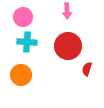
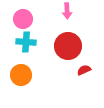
pink circle: moved 2 px down
cyan cross: moved 1 px left
red semicircle: moved 3 px left, 1 px down; rotated 48 degrees clockwise
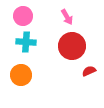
pink arrow: moved 6 px down; rotated 28 degrees counterclockwise
pink circle: moved 3 px up
red circle: moved 4 px right
red semicircle: moved 5 px right, 1 px down
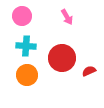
pink circle: moved 1 px left
cyan cross: moved 4 px down
red circle: moved 10 px left, 12 px down
orange circle: moved 6 px right
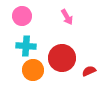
orange circle: moved 6 px right, 5 px up
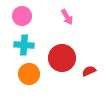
cyan cross: moved 2 px left, 1 px up
orange circle: moved 4 px left, 4 px down
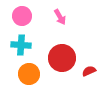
pink arrow: moved 7 px left
cyan cross: moved 3 px left
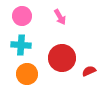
orange circle: moved 2 px left
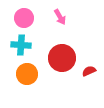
pink circle: moved 2 px right, 2 px down
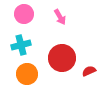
pink circle: moved 4 px up
cyan cross: rotated 18 degrees counterclockwise
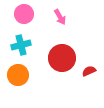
orange circle: moved 9 px left, 1 px down
